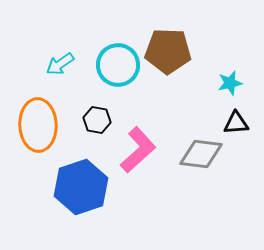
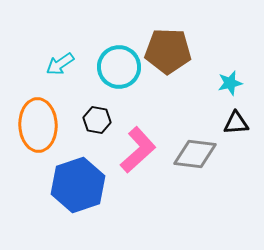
cyan circle: moved 1 px right, 2 px down
gray diamond: moved 6 px left
blue hexagon: moved 3 px left, 2 px up
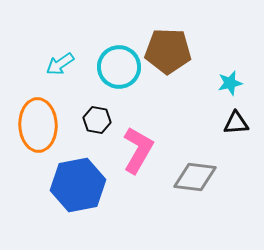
pink L-shape: rotated 18 degrees counterclockwise
gray diamond: moved 23 px down
blue hexagon: rotated 8 degrees clockwise
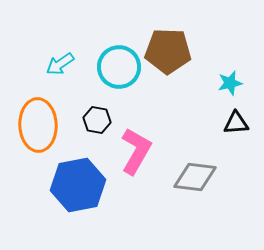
pink L-shape: moved 2 px left, 1 px down
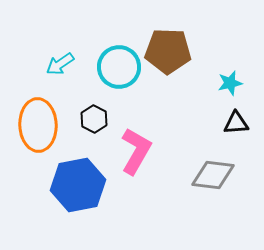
black hexagon: moved 3 px left, 1 px up; rotated 16 degrees clockwise
gray diamond: moved 18 px right, 2 px up
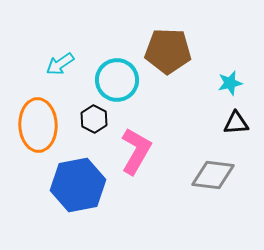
cyan circle: moved 2 px left, 13 px down
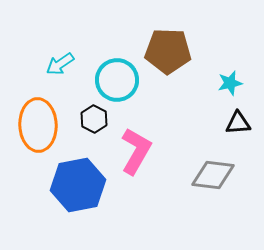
black triangle: moved 2 px right
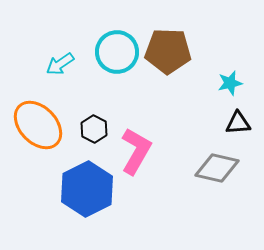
cyan circle: moved 28 px up
black hexagon: moved 10 px down
orange ellipse: rotated 42 degrees counterclockwise
gray diamond: moved 4 px right, 7 px up; rotated 6 degrees clockwise
blue hexagon: moved 9 px right, 4 px down; rotated 16 degrees counterclockwise
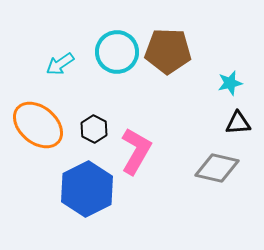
orange ellipse: rotated 6 degrees counterclockwise
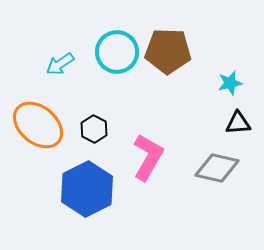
pink L-shape: moved 12 px right, 6 px down
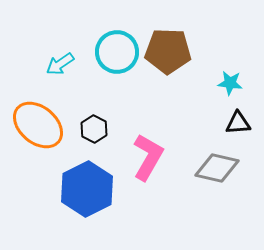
cyan star: rotated 20 degrees clockwise
